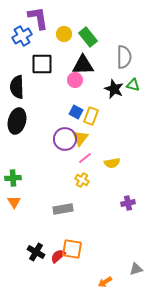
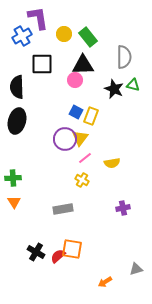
purple cross: moved 5 px left, 5 px down
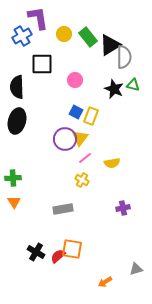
black triangle: moved 27 px right, 20 px up; rotated 30 degrees counterclockwise
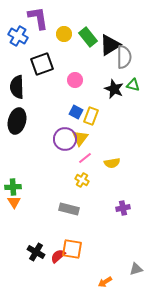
blue cross: moved 4 px left; rotated 30 degrees counterclockwise
black square: rotated 20 degrees counterclockwise
green cross: moved 9 px down
gray rectangle: moved 6 px right; rotated 24 degrees clockwise
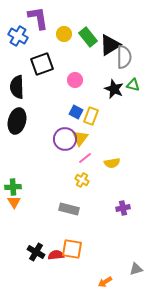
red semicircle: moved 2 px left, 1 px up; rotated 35 degrees clockwise
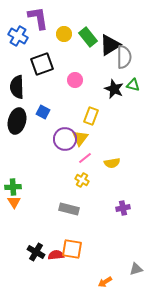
blue square: moved 33 px left
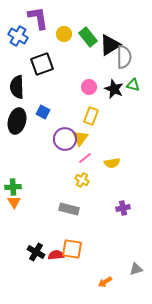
pink circle: moved 14 px right, 7 px down
